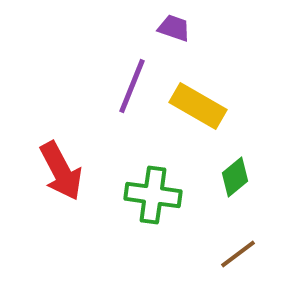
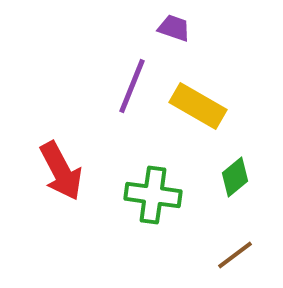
brown line: moved 3 px left, 1 px down
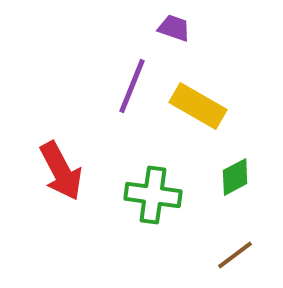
green diamond: rotated 12 degrees clockwise
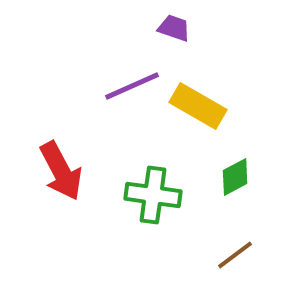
purple line: rotated 44 degrees clockwise
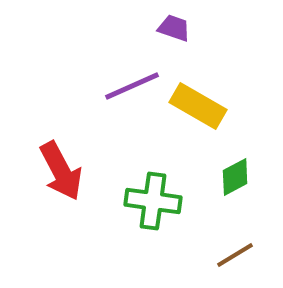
green cross: moved 6 px down
brown line: rotated 6 degrees clockwise
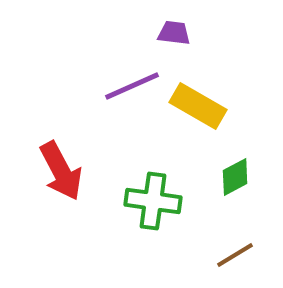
purple trapezoid: moved 5 px down; rotated 12 degrees counterclockwise
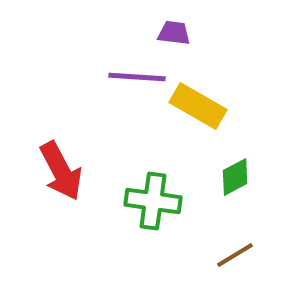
purple line: moved 5 px right, 9 px up; rotated 28 degrees clockwise
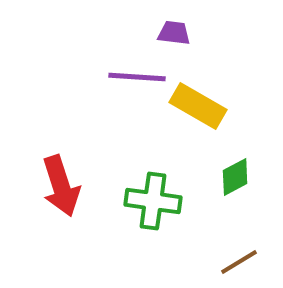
red arrow: moved 15 px down; rotated 10 degrees clockwise
brown line: moved 4 px right, 7 px down
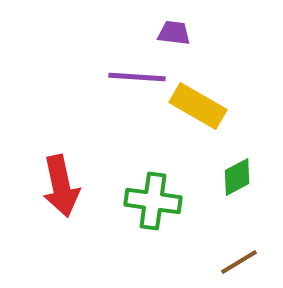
green diamond: moved 2 px right
red arrow: rotated 6 degrees clockwise
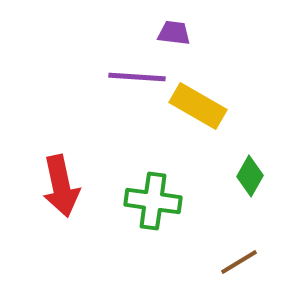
green diamond: moved 13 px right, 1 px up; rotated 33 degrees counterclockwise
